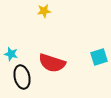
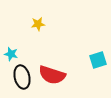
yellow star: moved 6 px left, 13 px down
cyan square: moved 1 px left, 3 px down
red semicircle: moved 12 px down
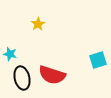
yellow star: rotated 24 degrees counterclockwise
cyan star: moved 1 px left
black ellipse: moved 1 px down
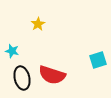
cyan star: moved 2 px right, 3 px up
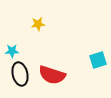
yellow star: rotated 24 degrees clockwise
cyan star: rotated 16 degrees counterclockwise
black ellipse: moved 2 px left, 4 px up
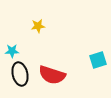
yellow star: moved 2 px down
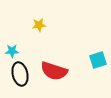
yellow star: moved 1 px right, 1 px up
red semicircle: moved 2 px right, 4 px up
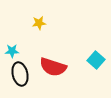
yellow star: moved 2 px up
cyan square: moved 2 px left; rotated 30 degrees counterclockwise
red semicircle: moved 1 px left, 4 px up
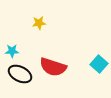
cyan square: moved 3 px right, 4 px down
black ellipse: rotated 50 degrees counterclockwise
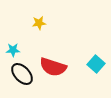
cyan star: moved 1 px right, 1 px up
cyan square: moved 3 px left
black ellipse: moved 2 px right; rotated 20 degrees clockwise
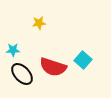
cyan square: moved 13 px left, 4 px up
